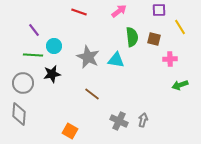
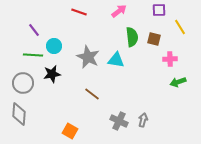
green arrow: moved 2 px left, 3 px up
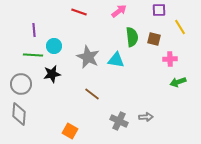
purple line: rotated 32 degrees clockwise
gray circle: moved 2 px left, 1 px down
gray arrow: moved 3 px right, 3 px up; rotated 72 degrees clockwise
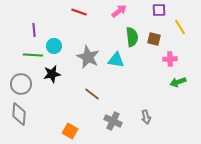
gray arrow: rotated 80 degrees clockwise
gray cross: moved 6 px left
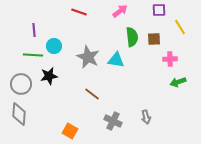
pink arrow: moved 1 px right
brown square: rotated 16 degrees counterclockwise
black star: moved 3 px left, 2 px down
